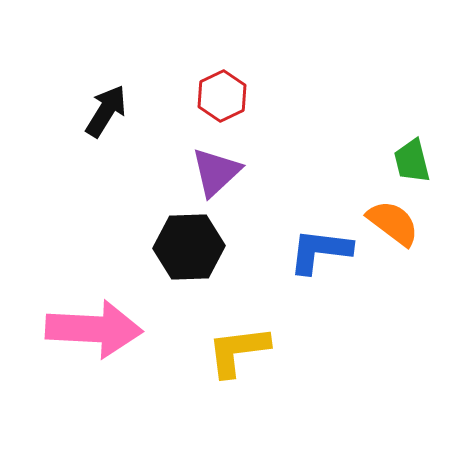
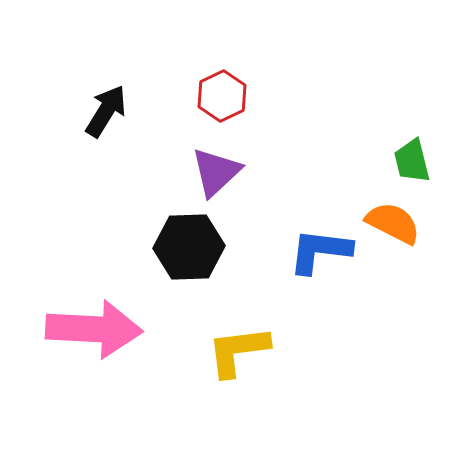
orange semicircle: rotated 10 degrees counterclockwise
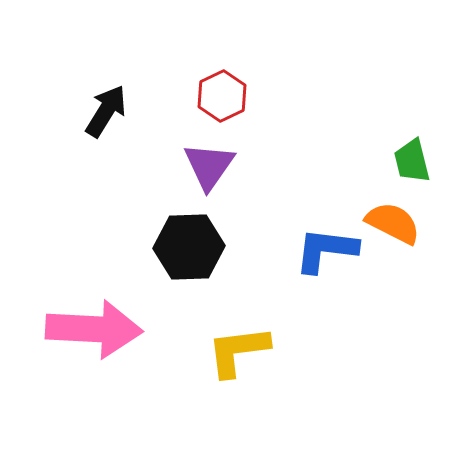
purple triangle: moved 7 px left, 6 px up; rotated 12 degrees counterclockwise
blue L-shape: moved 6 px right, 1 px up
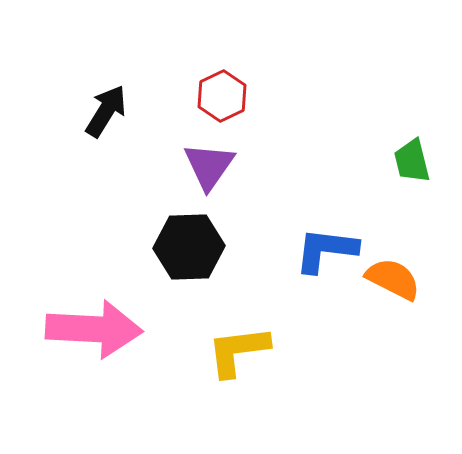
orange semicircle: moved 56 px down
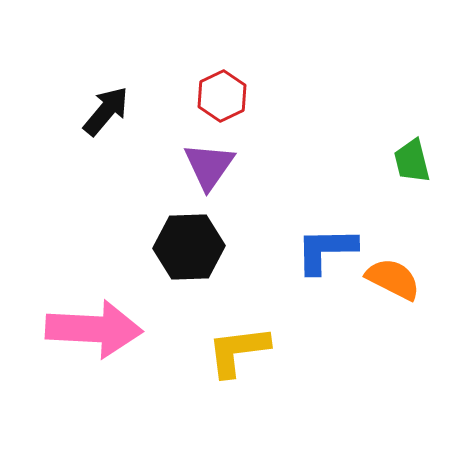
black arrow: rotated 8 degrees clockwise
blue L-shape: rotated 8 degrees counterclockwise
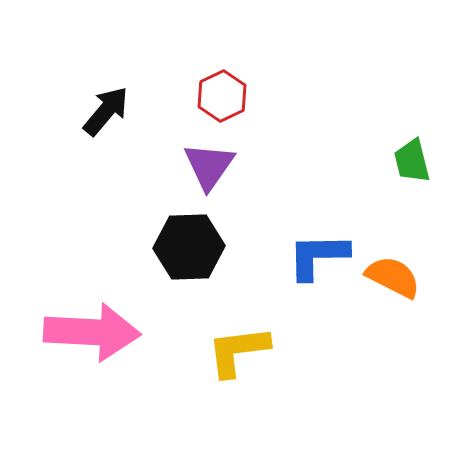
blue L-shape: moved 8 px left, 6 px down
orange semicircle: moved 2 px up
pink arrow: moved 2 px left, 3 px down
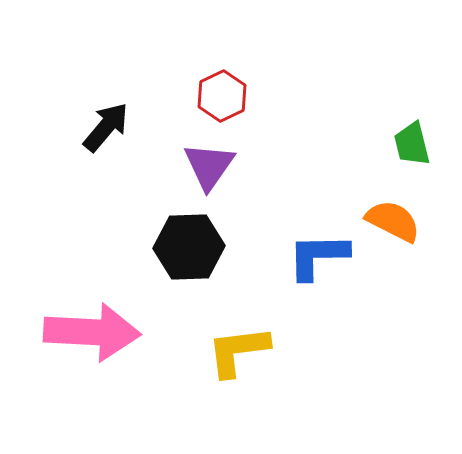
black arrow: moved 16 px down
green trapezoid: moved 17 px up
orange semicircle: moved 56 px up
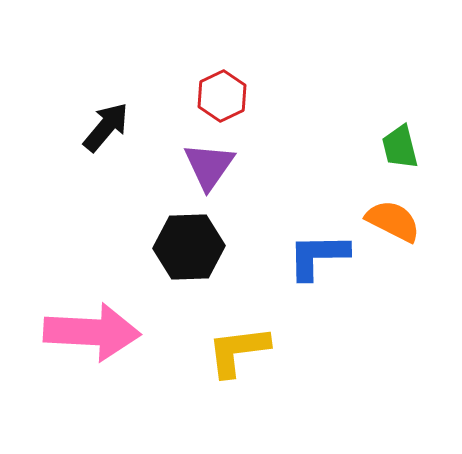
green trapezoid: moved 12 px left, 3 px down
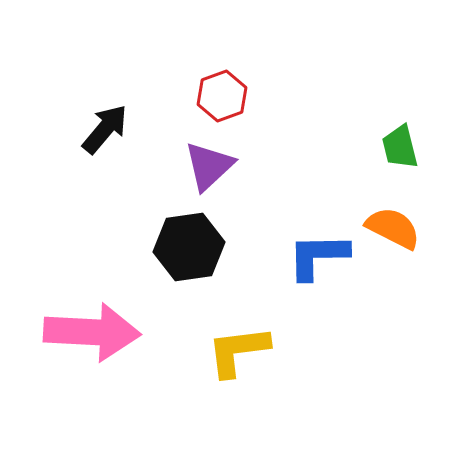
red hexagon: rotated 6 degrees clockwise
black arrow: moved 1 px left, 2 px down
purple triangle: rotated 12 degrees clockwise
orange semicircle: moved 7 px down
black hexagon: rotated 6 degrees counterclockwise
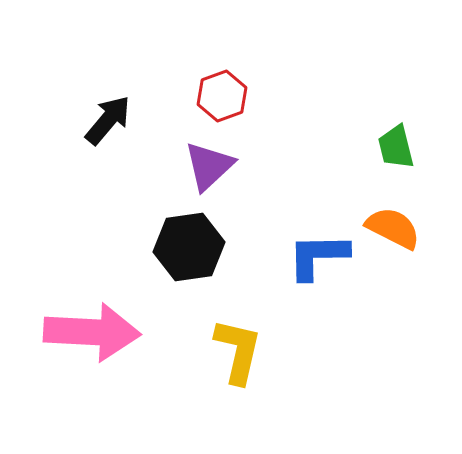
black arrow: moved 3 px right, 9 px up
green trapezoid: moved 4 px left
yellow L-shape: rotated 110 degrees clockwise
